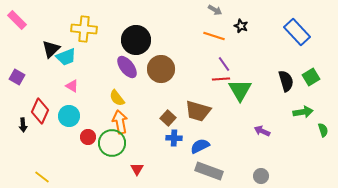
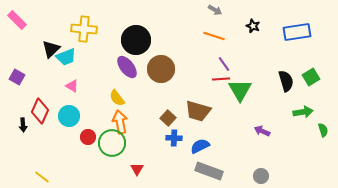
black star: moved 12 px right
blue rectangle: rotated 56 degrees counterclockwise
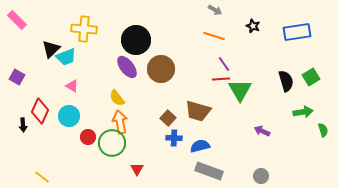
blue semicircle: rotated 12 degrees clockwise
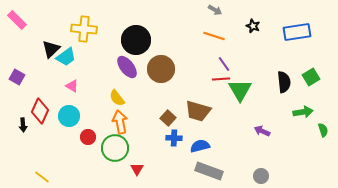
cyan trapezoid: rotated 15 degrees counterclockwise
black semicircle: moved 2 px left, 1 px down; rotated 10 degrees clockwise
green circle: moved 3 px right, 5 px down
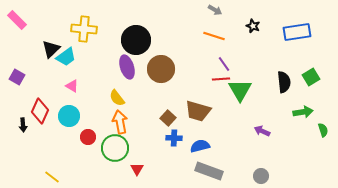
purple ellipse: rotated 20 degrees clockwise
yellow line: moved 10 px right
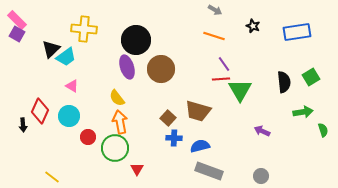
purple square: moved 43 px up
